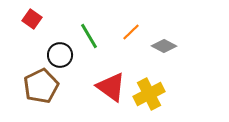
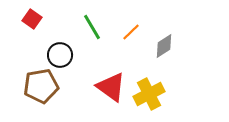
green line: moved 3 px right, 9 px up
gray diamond: rotated 60 degrees counterclockwise
brown pentagon: rotated 16 degrees clockwise
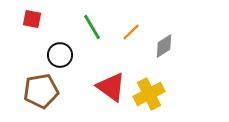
red square: rotated 24 degrees counterclockwise
brown pentagon: moved 5 px down
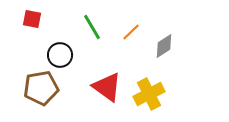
red triangle: moved 4 px left
brown pentagon: moved 3 px up
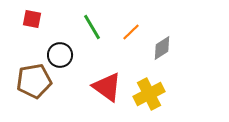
gray diamond: moved 2 px left, 2 px down
brown pentagon: moved 7 px left, 7 px up
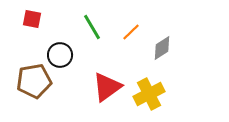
red triangle: rotated 48 degrees clockwise
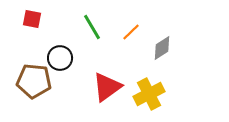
black circle: moved 3 px down
brown pentagon: rotated 16 degrees clockwise
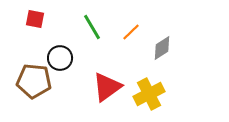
red square: moved 3 px right
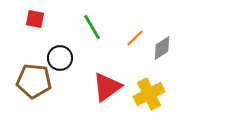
orange line: moved 4 px right, 6 px down
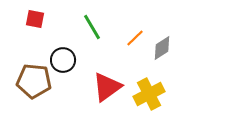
black circle: moved 3 px right, 2 px down
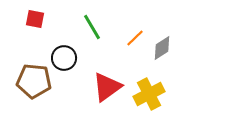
black circle: moved 1 px right, 2 px up
